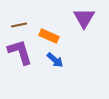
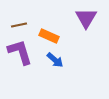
purple triangle: moved 2 px right
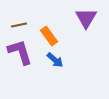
orange rectangle: rotated 30 degrees clockwise
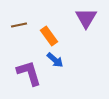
purple L-shape: moved 9 px right, 21 px down
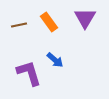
purple triangle: moved 1 px left
orange rectangle: moved 14 px up
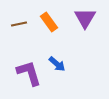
brown line: moved 1 px up
blue arrow: moved 2 px right, 4 px down
